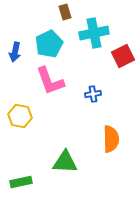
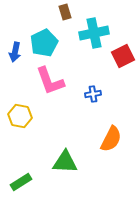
cyan pentagon: moved 5 px left, 1 px up
orange semicircle: rotated 28 degrees clockwise
green rectangle: rotated 20 degrees counterclockwise
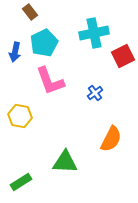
brown rectangle: moved 35 px left; rotated 21 degrees counterclockwise
blue cross: moved 2 px right, 1 px up; rotated 28 degrees counterclockwise
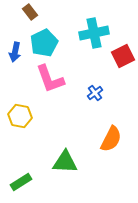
pink L-shape: moved 2 px up
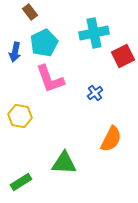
green triangle: moved 1 px left, 1 px down
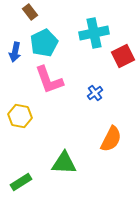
pink L-shape: moved 1 px left, 1 px down
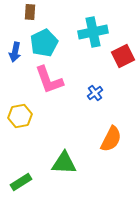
brown rectangle: rotated 42 degrees clockwise
cyan cross: moved 1 px left, 1 px up
yellow hexagon: rotated 20 degrees counterclockwise
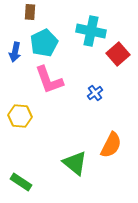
cyan cross: moved 2 px left, 1 px up; rotated 24 degrees clockwise
red square: moved 5 px left, 2 px up; rotated 15 degrees counterclockwise
yellow hexagon: rotated 15 degrees clockwise
orange semicircle: moved 6 px down
green triangle: moved 11 px right; rotated 36 degrees clockwise
green rectangle: rotated 65 degrees clockwise
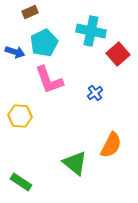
brown rectangle: rotated 63 degrees clockwise
blue arrow: rotated 84 degrees counterclockwise
